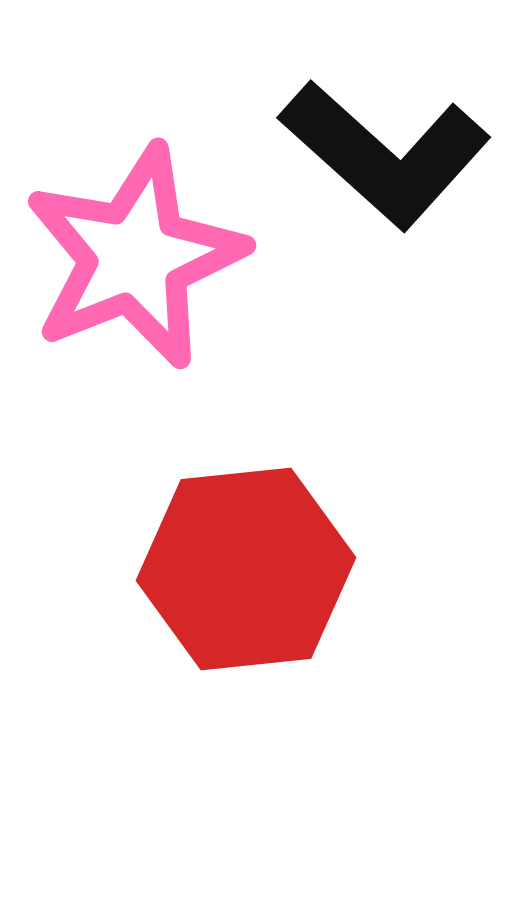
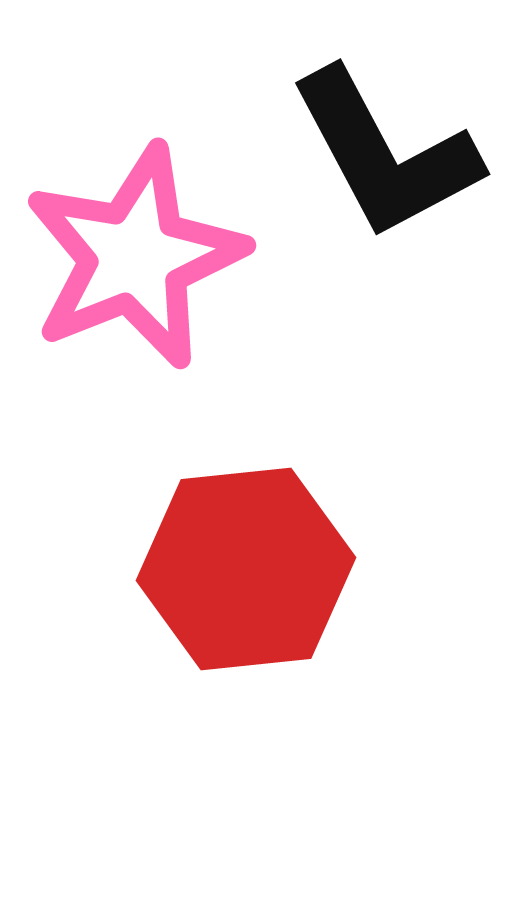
black L-shape: rotated 20 degrees clockwise
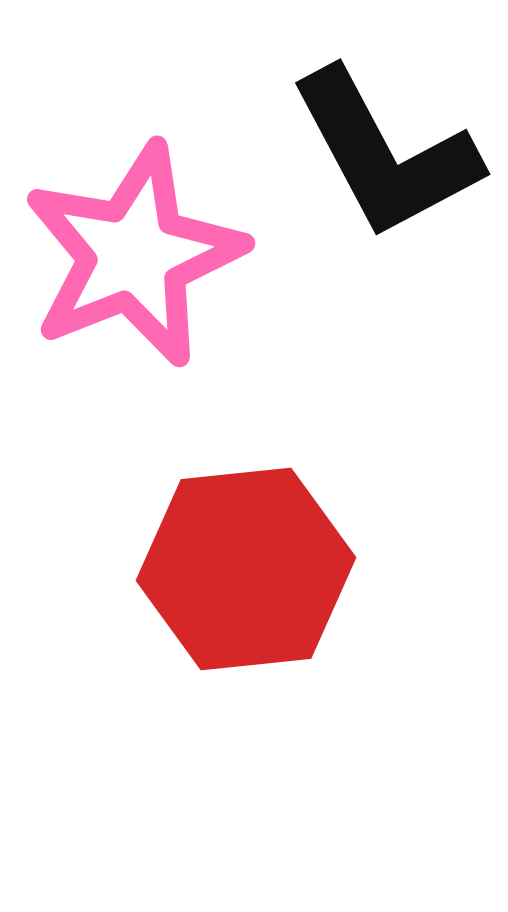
pink star: moved 1 px left, 2 px up
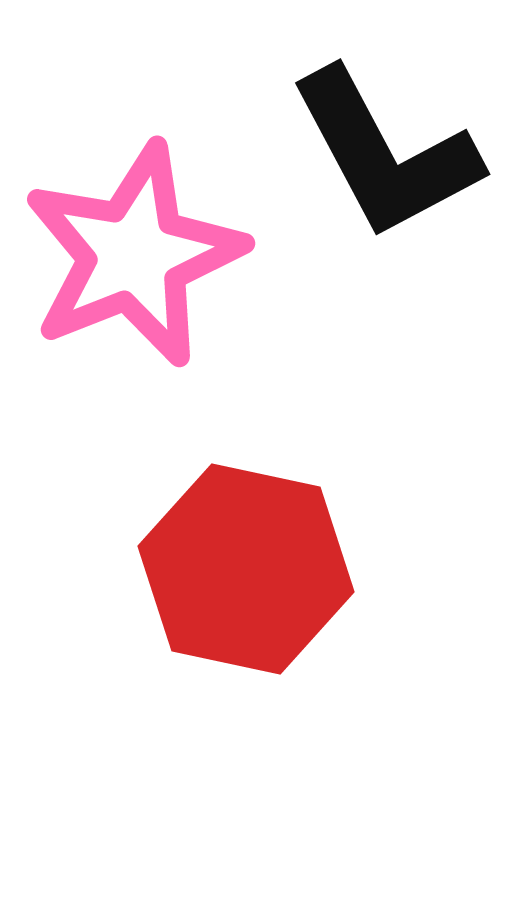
red hexagon: rotated 18 degrees clockwise
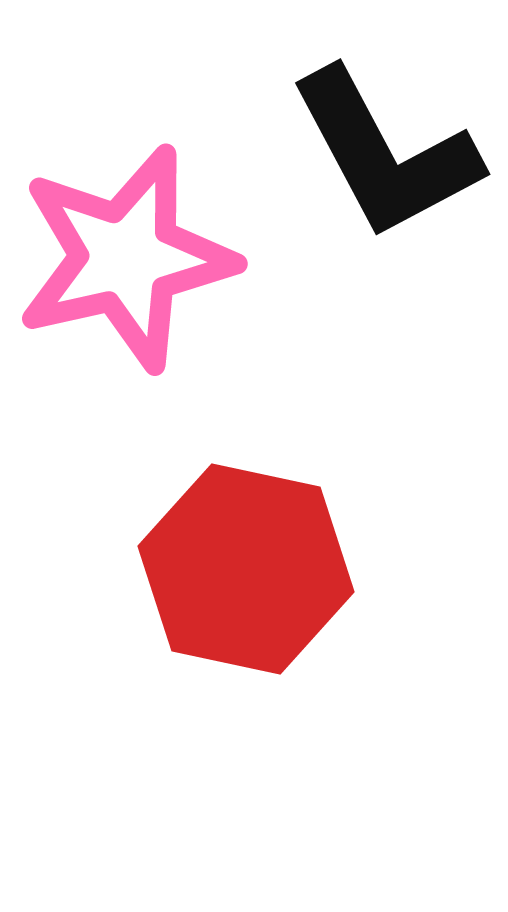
pink star: moved 8 px left, 3 px down; rotated 9 degrees clockwise
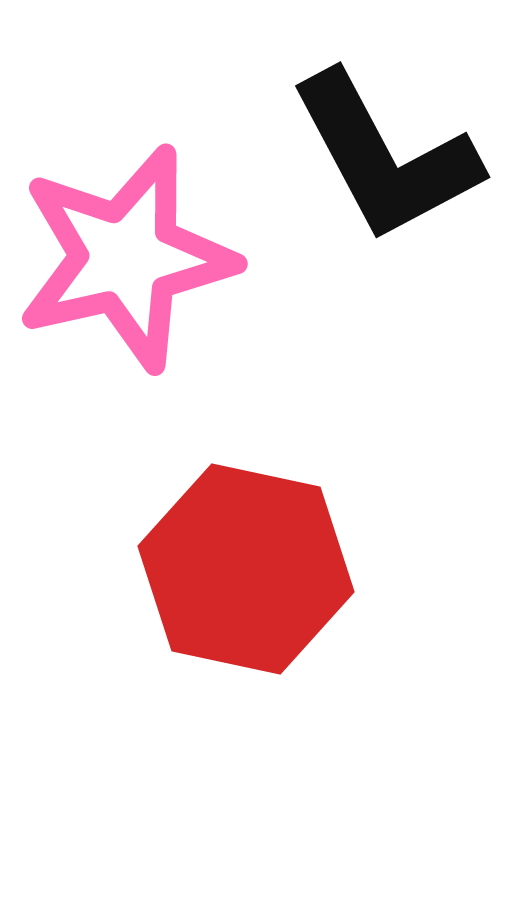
black L-shape: moved 3 px down
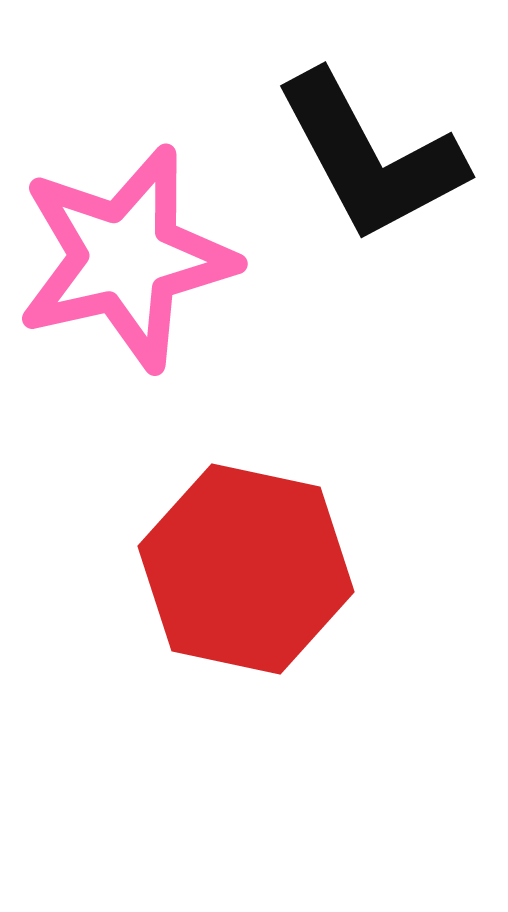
black L-shape: moved 15 px left
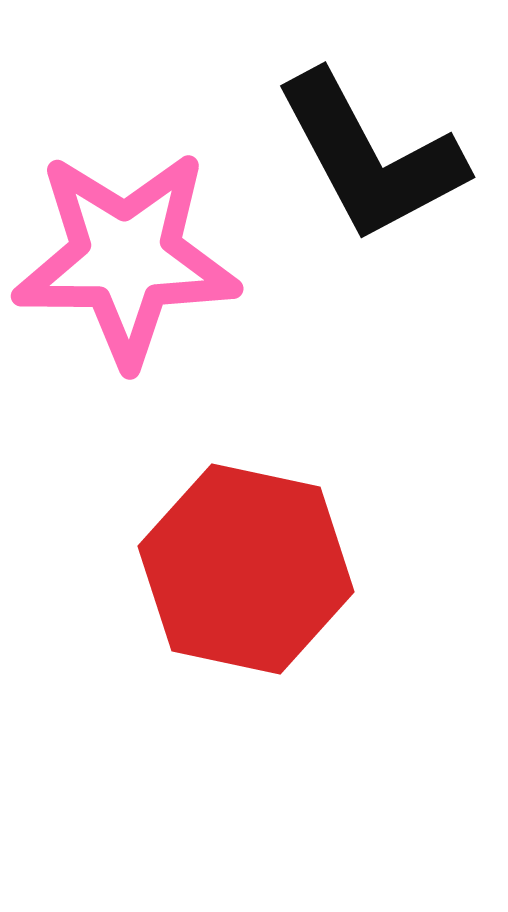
pink star: rotated 13 degrees clockwise
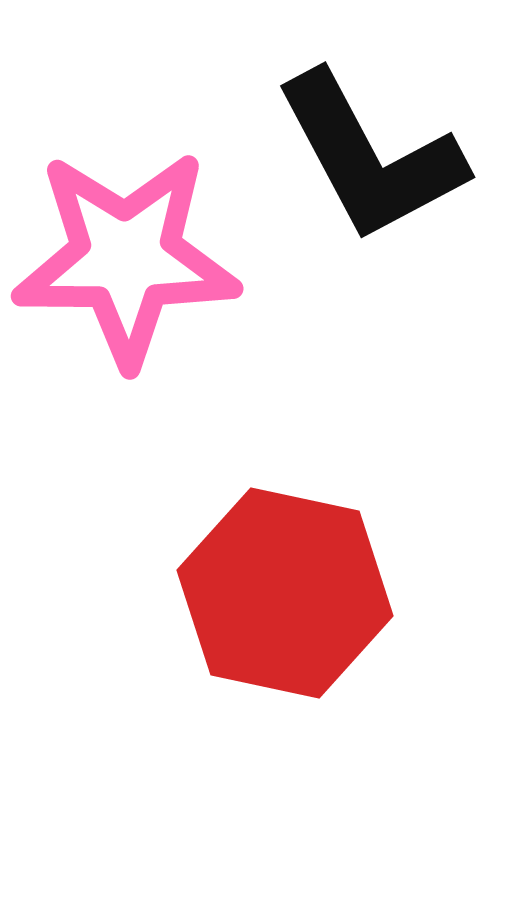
red hexagon: moved 39 px right, 24 px down
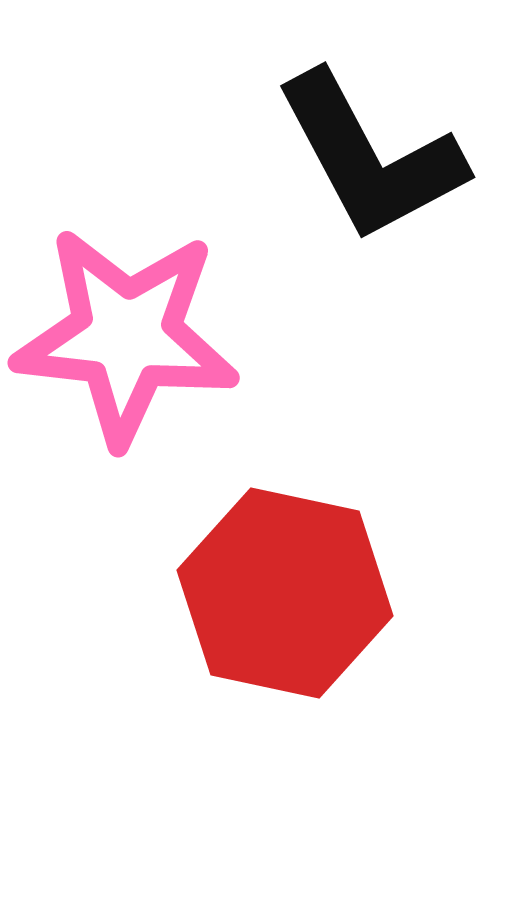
pink star: moved 78 px down; rotated 6 degrees clockwise
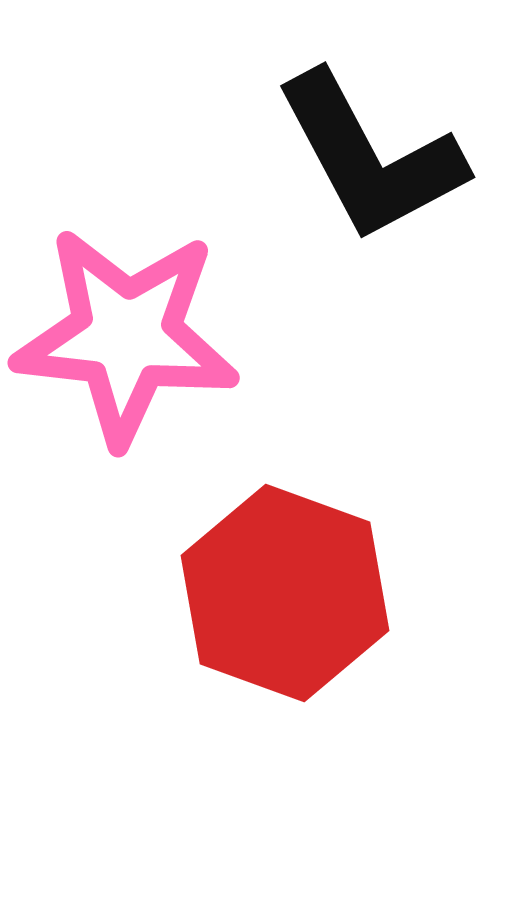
red hexagon: rotated 8 degrees clockwise
